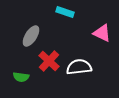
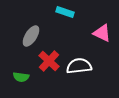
white semicircle: moved 1 px up
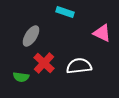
red cross: moved 5 px left, 2 px down
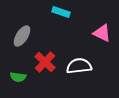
cyan rectangle: moved 4 px left
gray ellipse: moved 9 px left
red cross: moved 1 px right, 1 px up
green semicircle: moved 3 px left
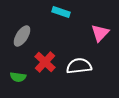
pink triangle: moved 2 px left; rotated 48 degrees clockwise
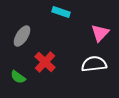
white semicircle: moved 15 px right, 2 px up
green semicircle: rotated 28 degrees clockwise
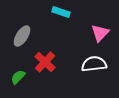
green semicircle: rotated 98 degrees clockwise
